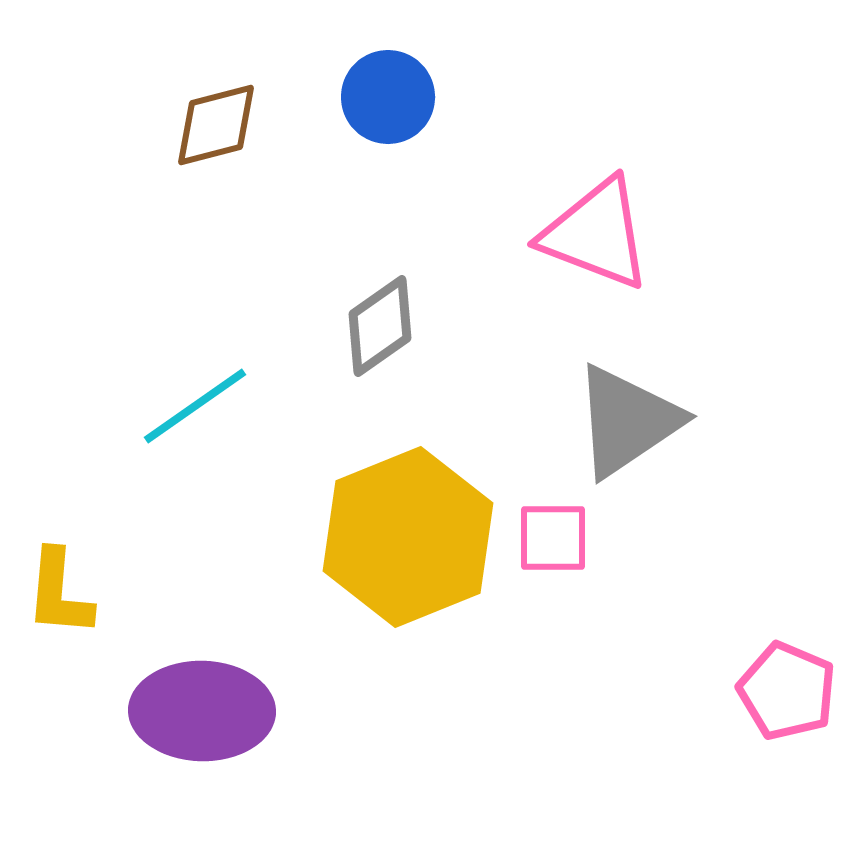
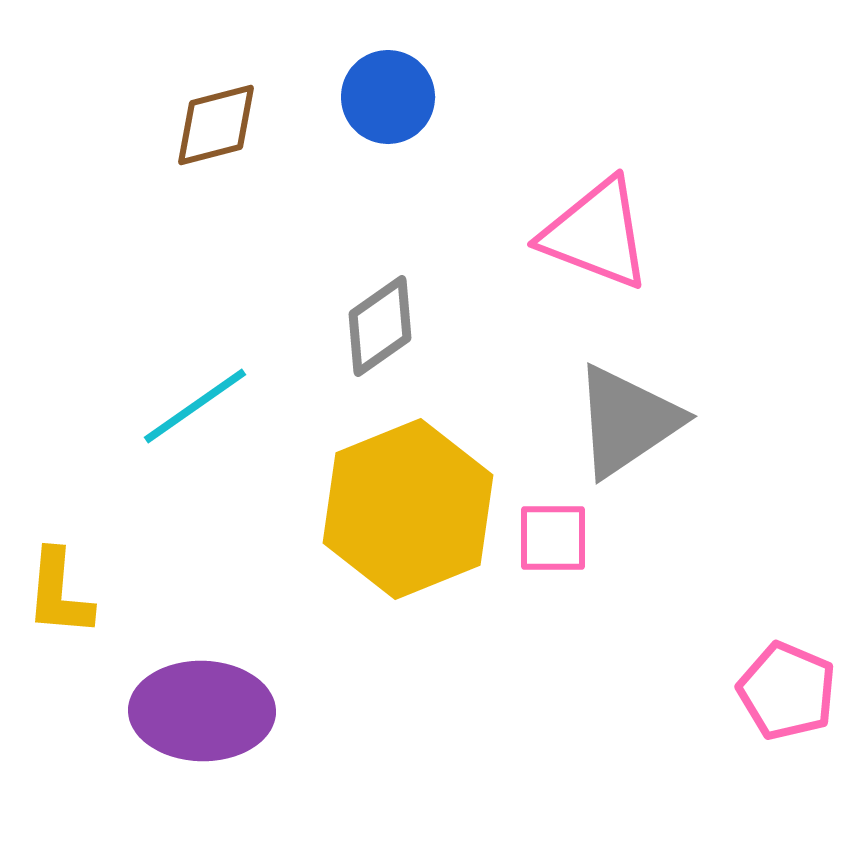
yellow hexagon: moved 28 px up
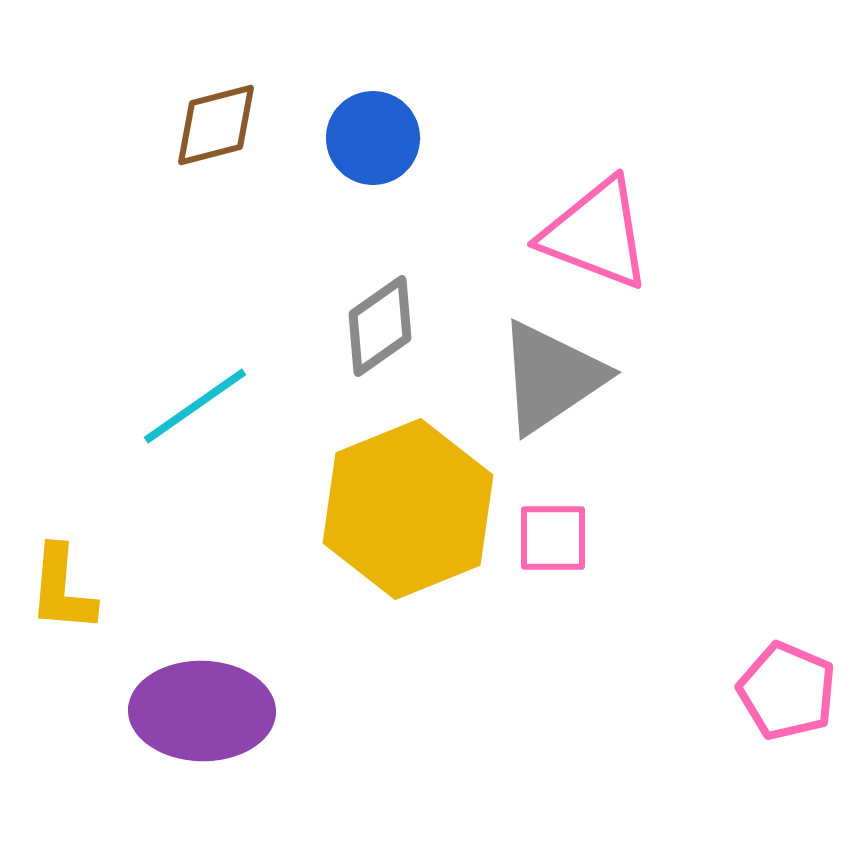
blue circle: moved 15 px left, 41 px down
gray triangle: moved 76 px left, 44 px up
yellow L-shape: moved 3 px right, 4 px up
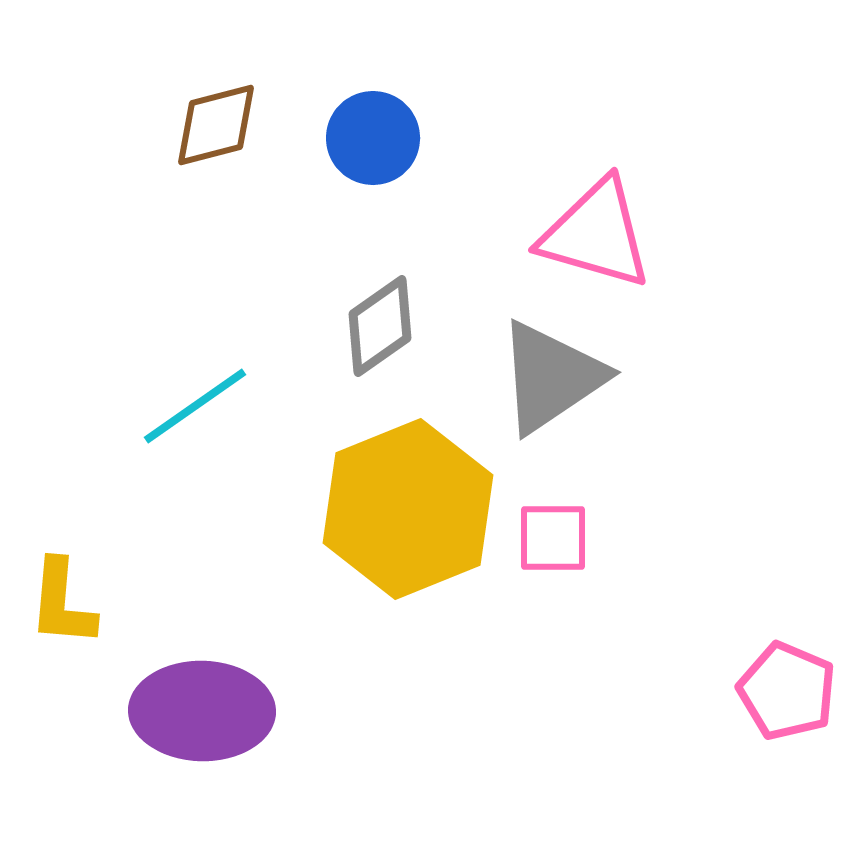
pink triangle: rotated 5 degrees counterclockwise
yellow L-shape: moved 14 px down
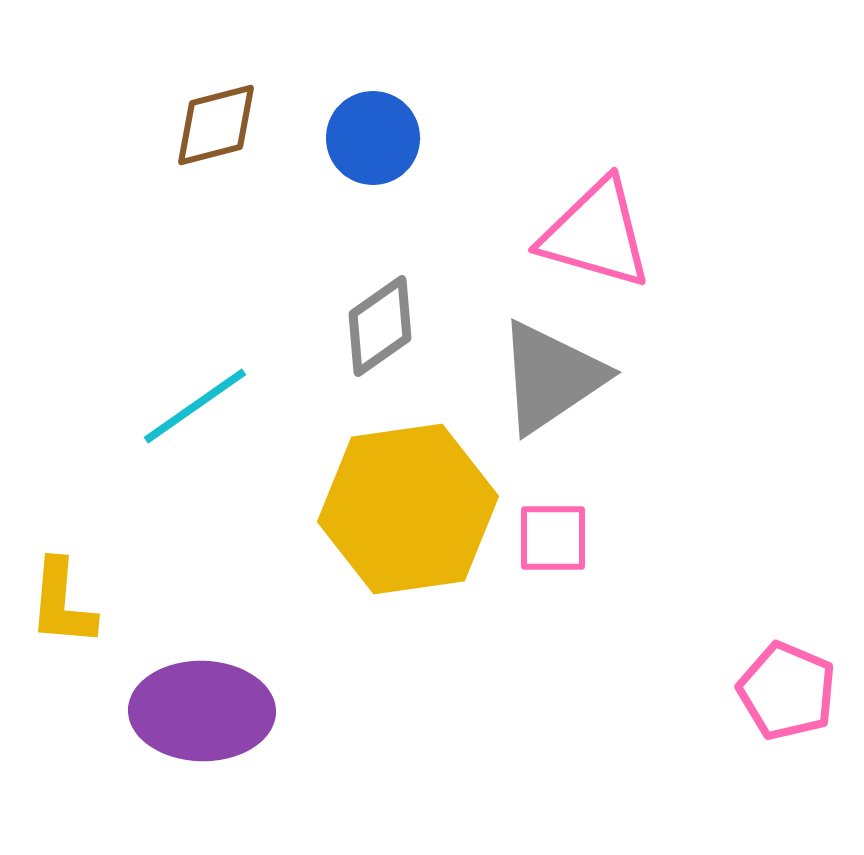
yellow hexagon: rotated 14 degrees clockwise
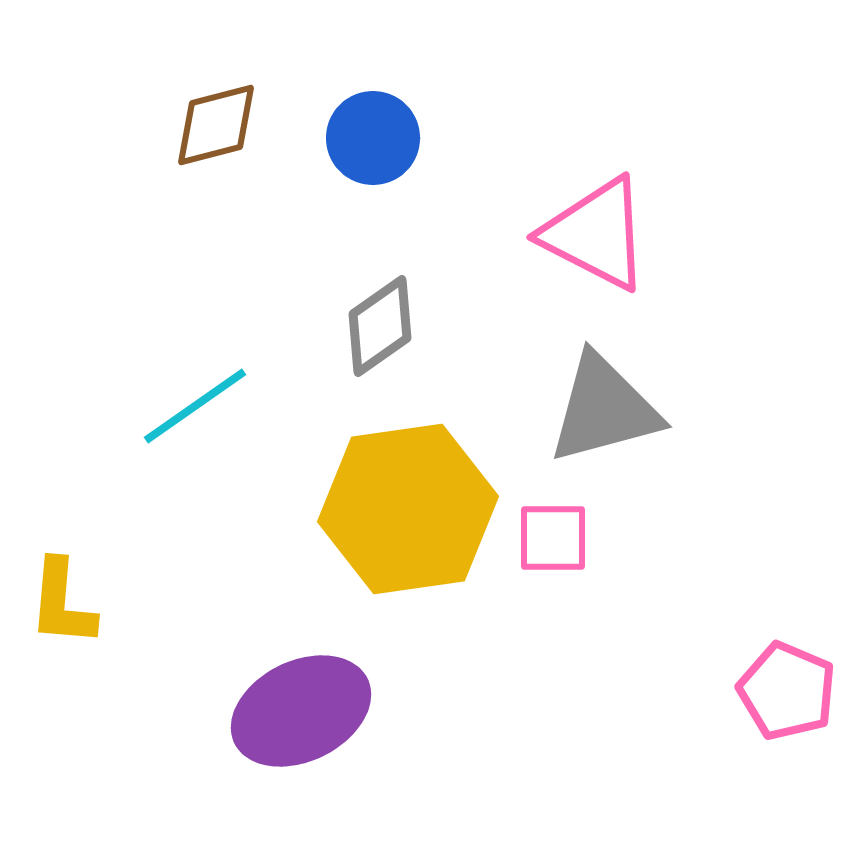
pink triangle: rotated 11 degrees clockwise
gray triangle: moved 53 px right, 32 px down; rotated 19 degrees clockwise
purple ellipse: moved 99 px right; rotated 27 degrees counterclockwise
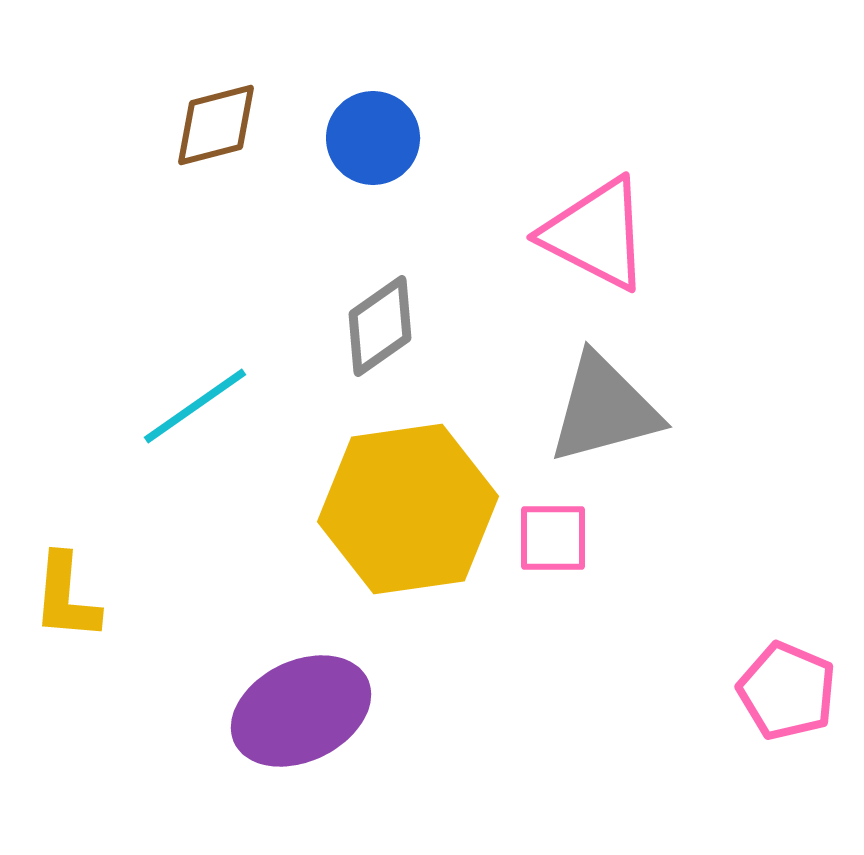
yellow L-shape: moved 4 px right, 6 px up
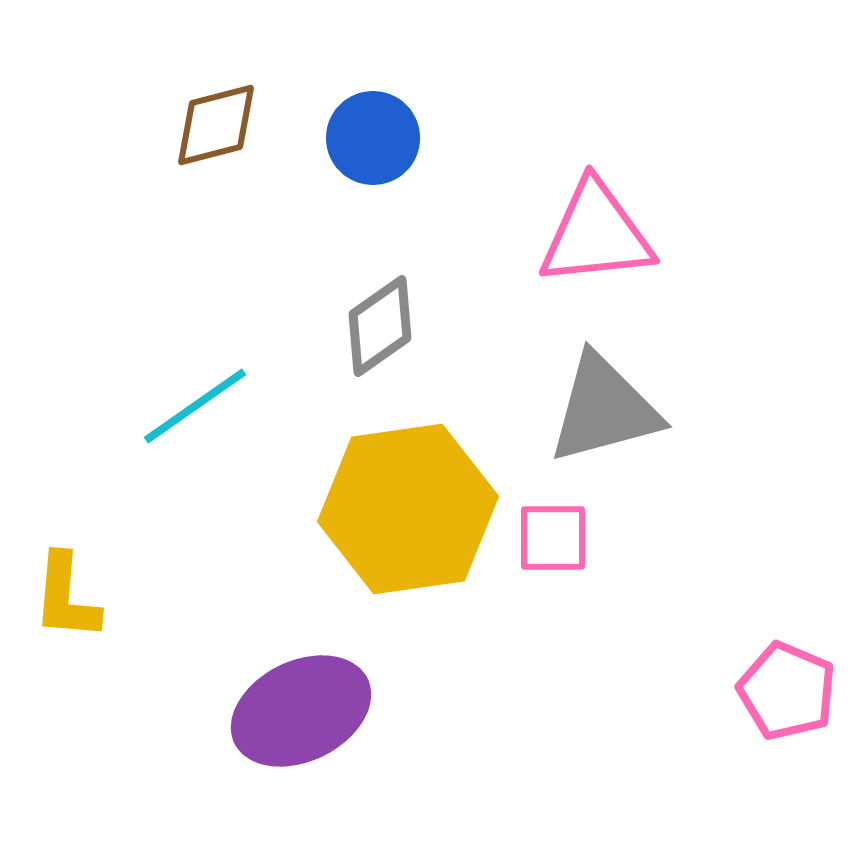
pink triangle: rotated 33 degrees counterclockwise
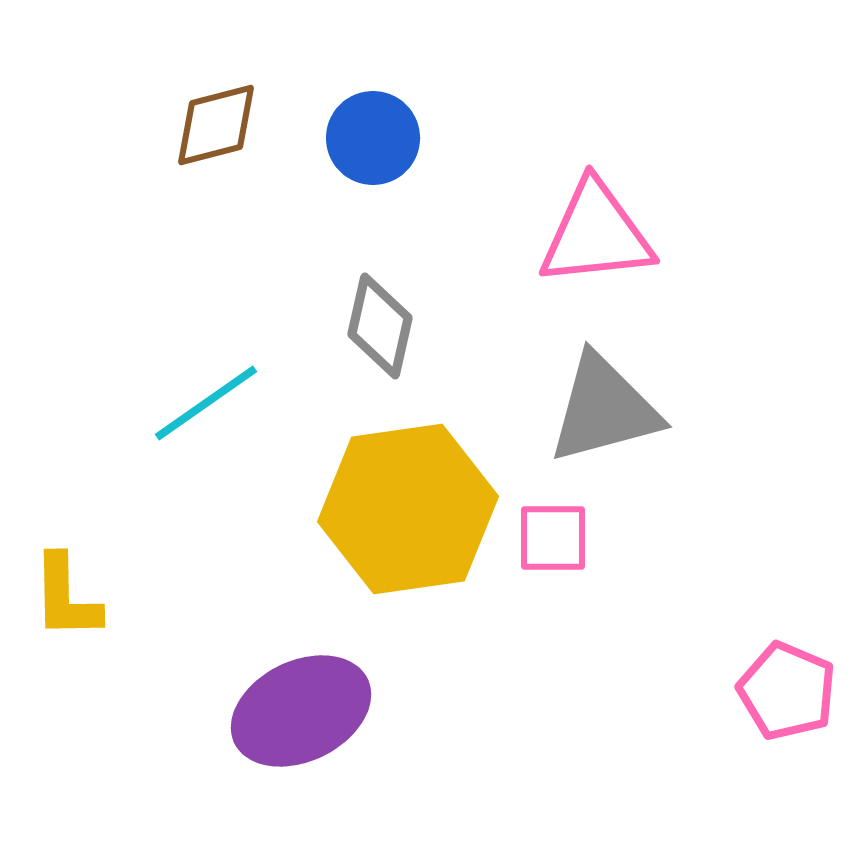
gray diamond: rotated 42 degrees counterclockwise
cyan line: moved 11 px right, 3 px up
yellow L-shape: rotated 6 degrees counterclockwise
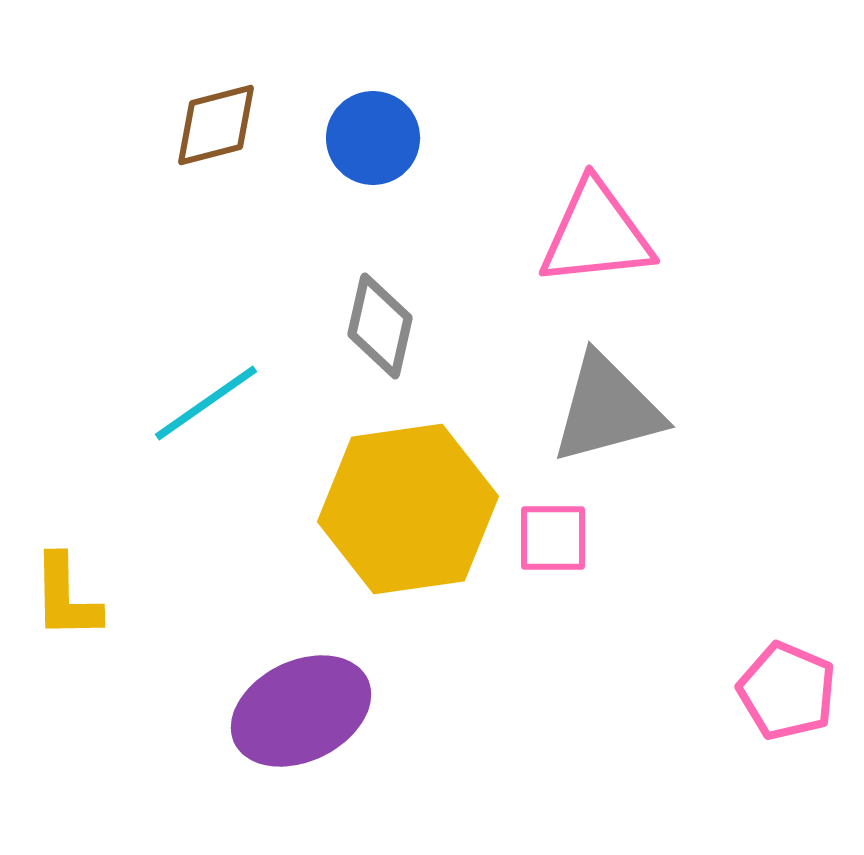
gray triangle: moved 3 px right
